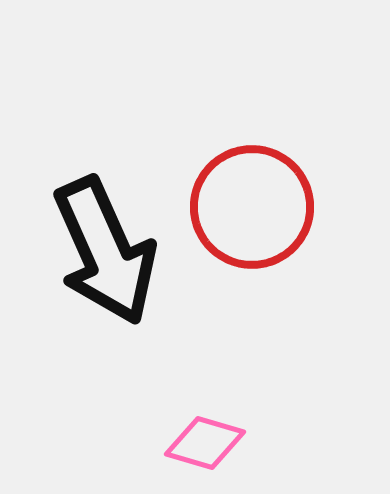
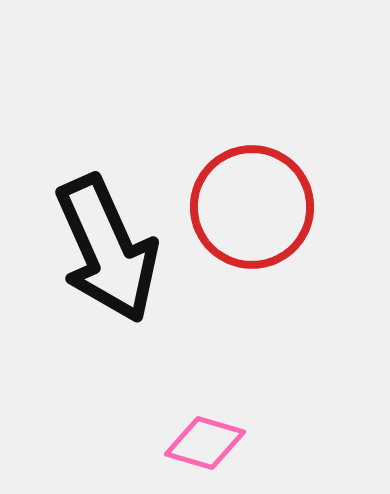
black arrow: moved 2 px right, 2 px up
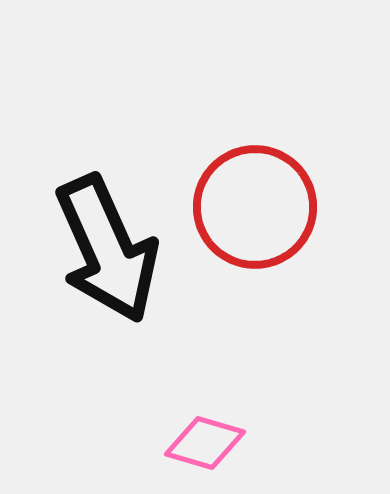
red circle: moved 3 px right
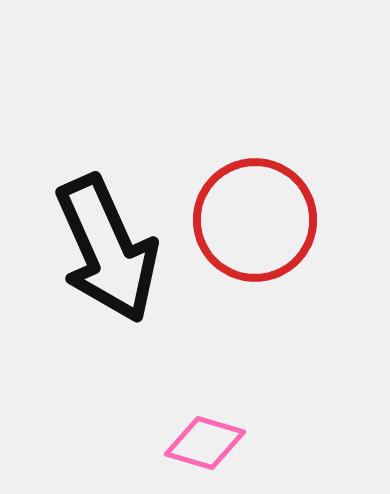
red circle: moved 13 px down
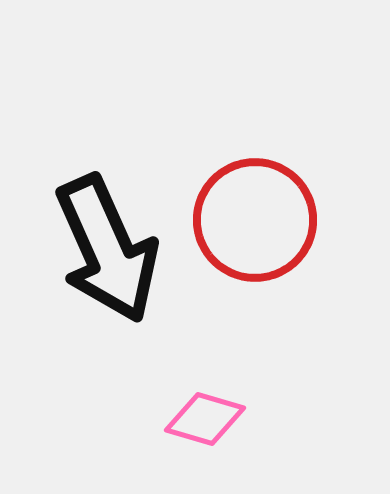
pink diamond: moved 24 px up
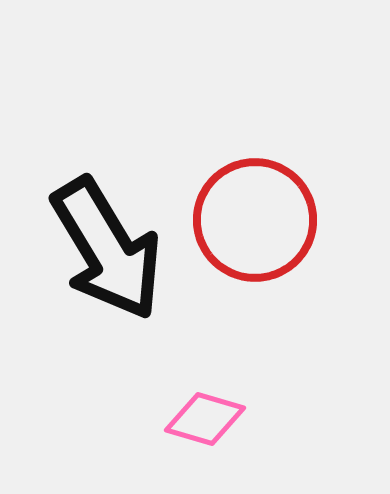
black arrow: rotated 7 degrees counterclockwise
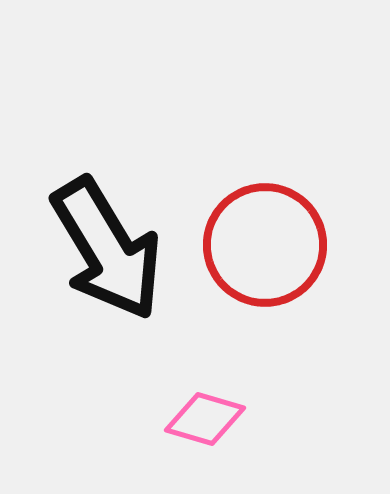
red circle: moved 10 px right, 25 px down
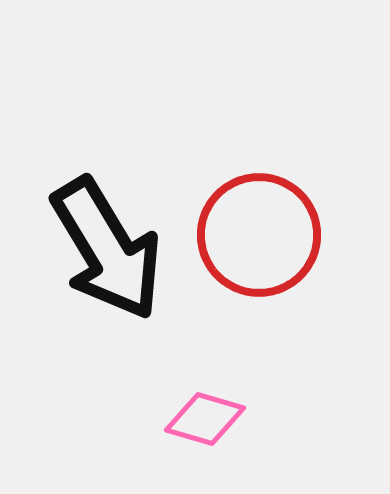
red circle: moved 6 px left, 10 px up
